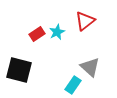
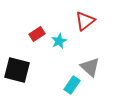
cyan star: moved 2 px right, 9 px down
black square: moved 2 px left
cyan rectangle: moved 1 px left
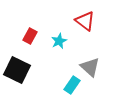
red triangle: rotated 45 degrees counterclockwise
red rectangle: moved 7 px left, 2 px down; rotated 28 degrees counterclockwise
black square: rotated 12 degrees clockwise
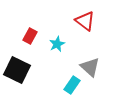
cyan star: moved 2 px left, 3 px down
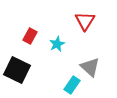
red triangle: rotated 25 degrees clockwise
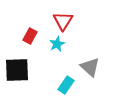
red triangle: moved 22 px left
black square: rotated 28 degrees counterclockwise
cyan rectangle: moved 6 px left
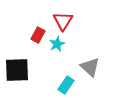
red rectangle: moved 8 px right, 1 px up
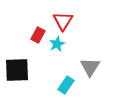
gray triangle: rotated 20 degrees clockwise
